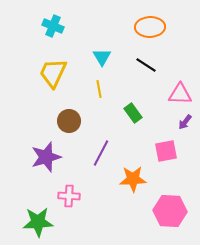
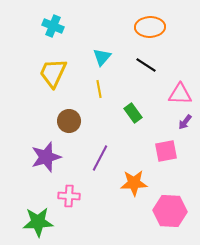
cyan triangle: rotated 12 degrees clockwise
purple line: moved 1 px left, 5 px down
orange star: moved 1 px right, 4 px down
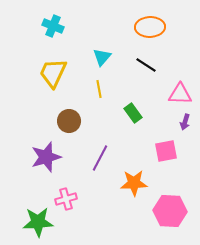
purple arrow: rotated 21 degrees counterclockwise
pink cross: moved 3 px left, 3 px down; rotated 20 degrees counterclockwise
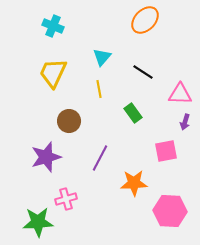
orange ellipse: moved 5 px left, 7 px up; rotated 44 degrees counterclockwise
black line: moved 3 px left, 7 px down
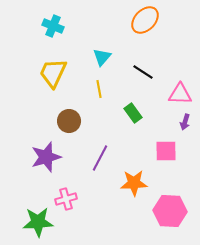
pink square: rotated 10 degrees clockwise
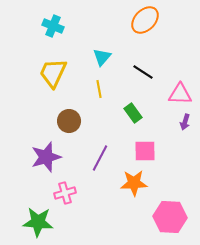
pink square: moved 21 px left
pink cross: moved 1 px left, 6 px up
pink hexagon: moved 6 px down
green star: rotated 8 degrees clockwise
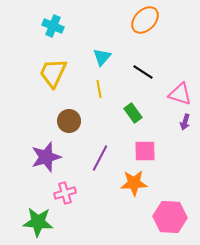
pink triangle: rotated 15 degrees clockwise
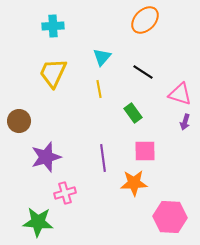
cyan cross: rotated 25 degrees counterclockwise
brown circle: moved 50 px left
purple line: moved 3 px right; rotated 36 degrees counterclockwise
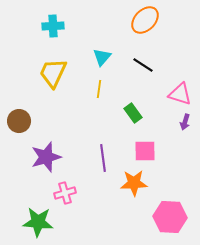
black line: moved 7 px up
yellow line: rotated 18 degrees clockwise
